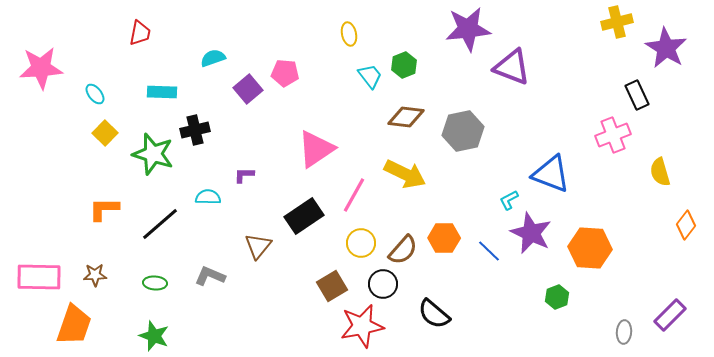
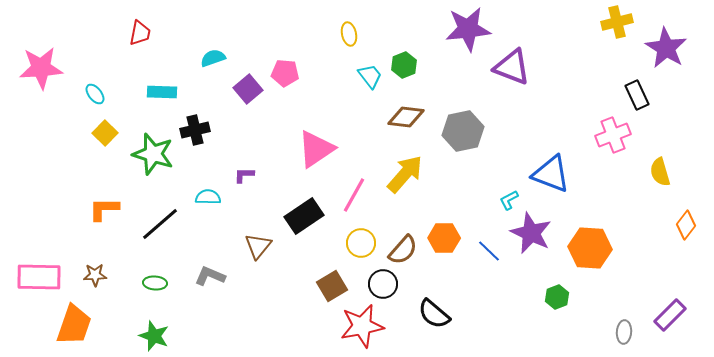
yellow arrow at (405, 174): rotated 75 degrees counterclockwise
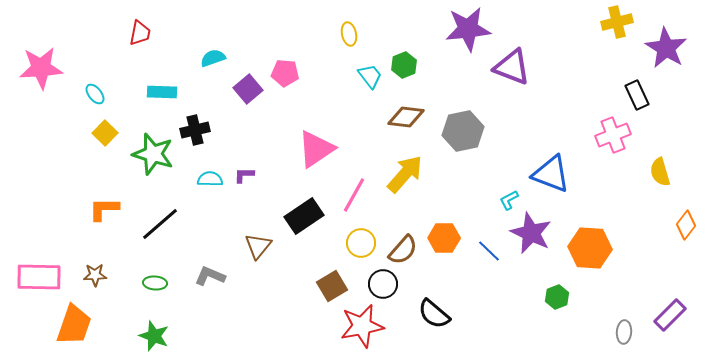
cyan semicircle at (208, 197): moved 2 px right, 18 px up
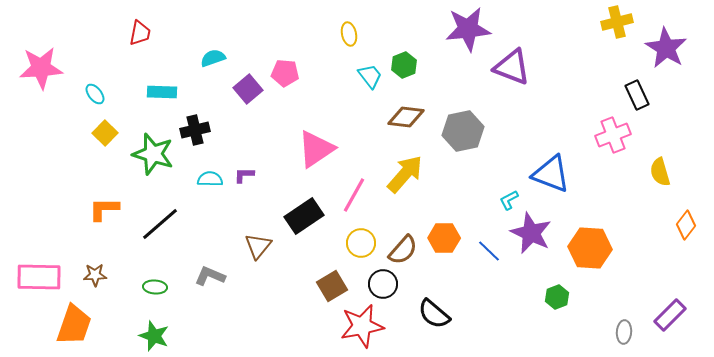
green ellipse at (155, 283): moved 4 px down
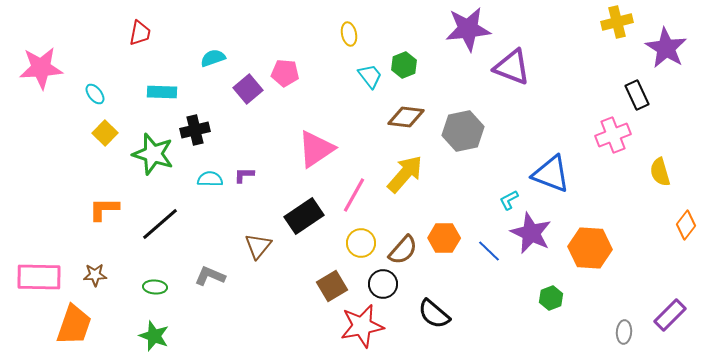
green hexagon at (557, 297): moved 6 px left, 1 px down
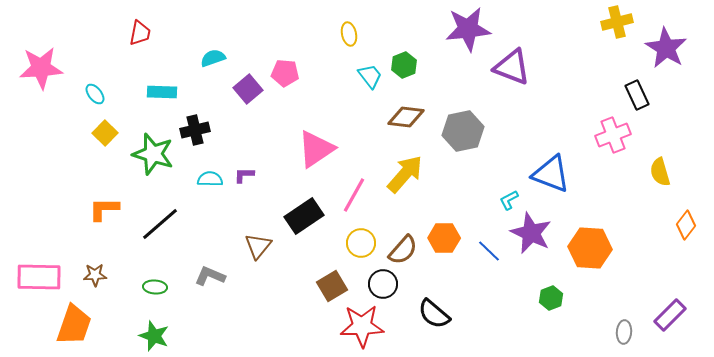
red star at (362, 326): rotated 9 degrees clockwise
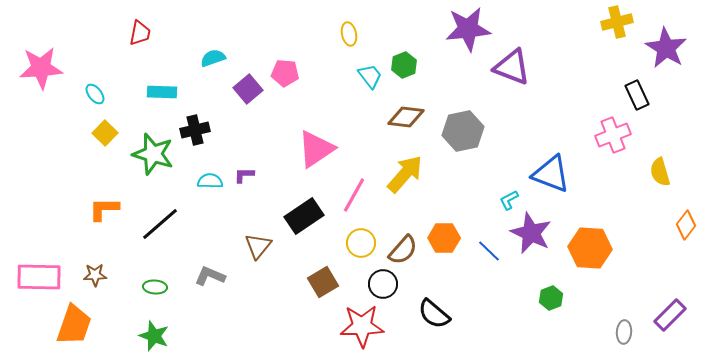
cyan semicircle at (210, 179): moved 2 px down
brown square at (332, 286): moved 9 px left, 4 px up
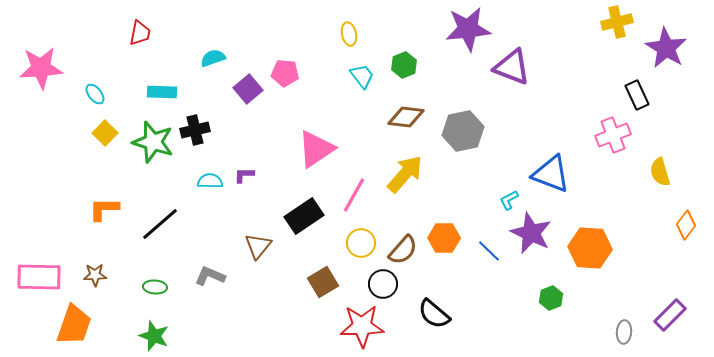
cyan trapezoid at (370, 76): moved 8 px left
green star at (153, 154): moved 12 px up
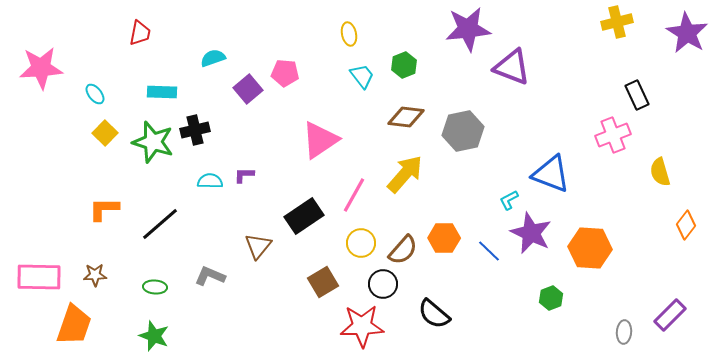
purple star at (666, 48): moved 21 px right, 15 px up
pink triangle at (316, 149): moved 4 px right, 9 px up
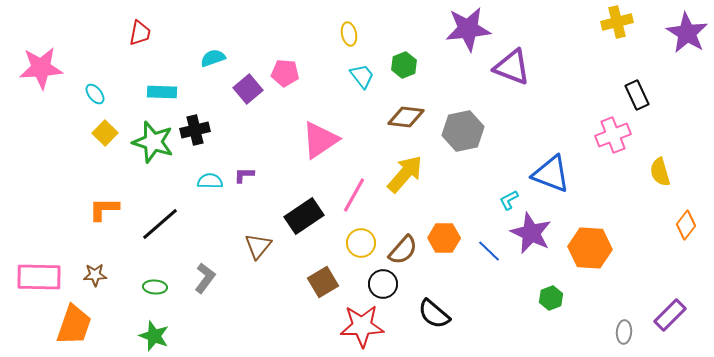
gray L-shape at (210, 276): moved 5 px left, 2 px down; rotated 104 degrees clockwise
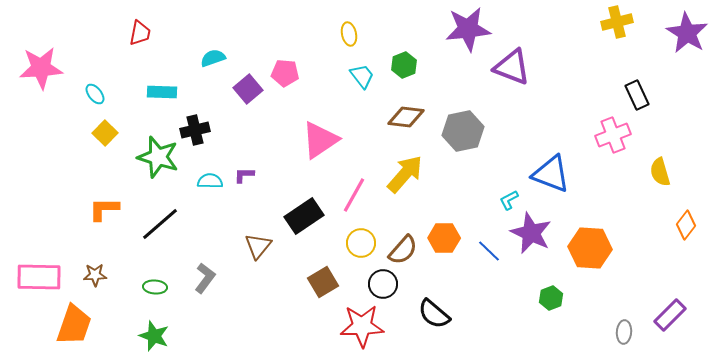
green star at (153, 142): moved 5 px right, 15 px down
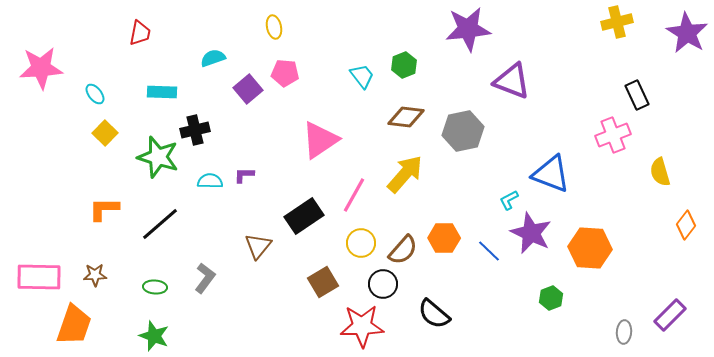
yellow ellipse at (349, 34): moved 75 px left, 7 px up
purple triangle at (512, 67): moved 14 px down
